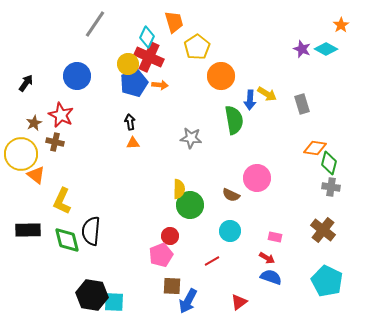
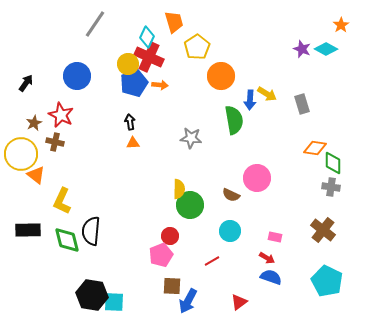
green diamond at (329, 163): moved 4 px right; rotated 15 degrees counterclockwise
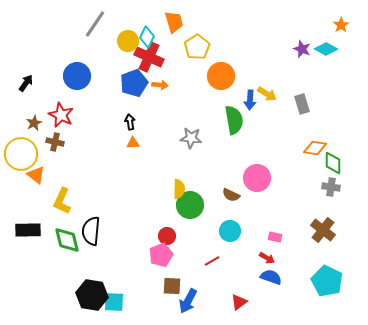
yellow circle at (128, 64): moved 23 px up
red circle at (170, 236): moved 3 px left
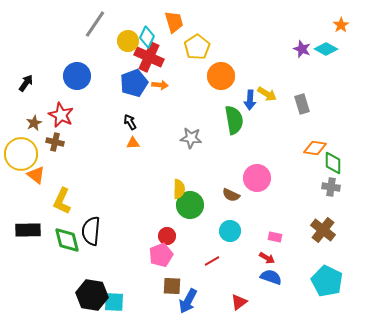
black arrow at (130, 122): rotated 21 degrees counterclockwise
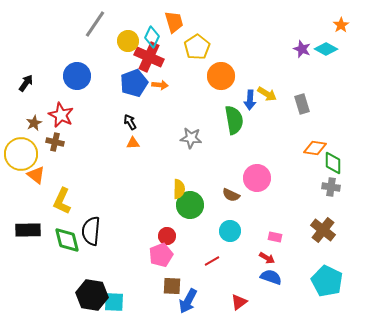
cyan diamond at (147, 37): moved 5 px right
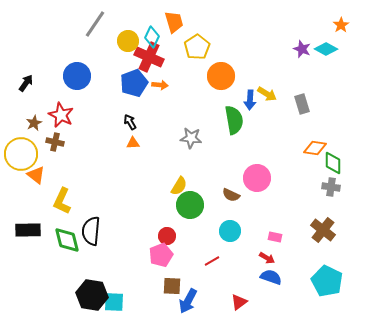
yellow semicircle at (179, 189): moved 3 px up; rotated 30 degrees clockwise
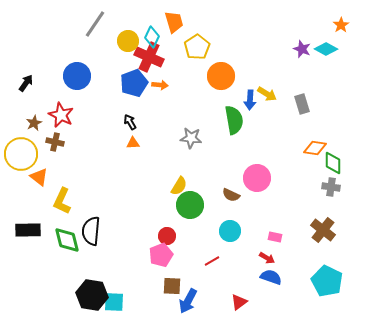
orange triangle at (36, 175): moved 3 px right, 2 px down
